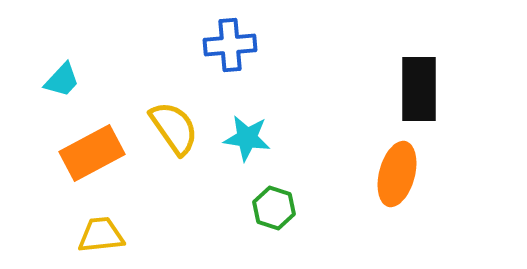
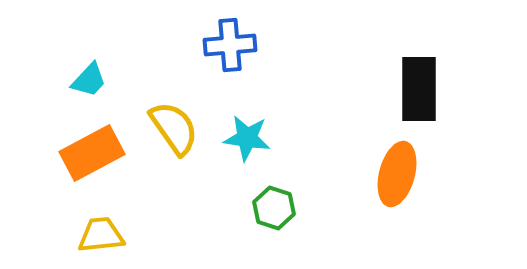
cyan trapezoid: moved 27 px right
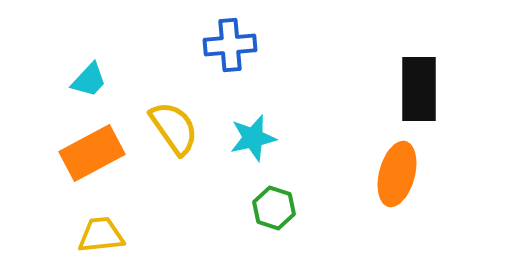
cyan star: moved 6 px right; rotated 21 degrees counterclockwise
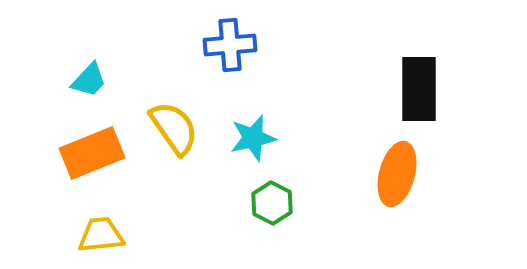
orange rectangle: rotated 6 degrees clockwise
green hexagon: moved 2 px left, 5 px up; rotated 9 degrees clockwise
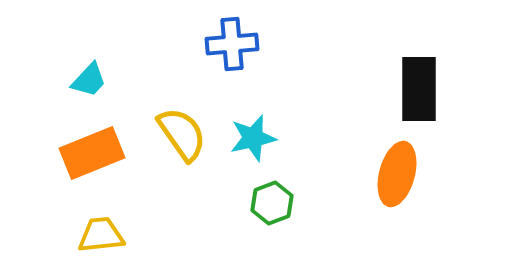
blue cross: moved 2 px right, 1 px up
yellow semicircle: moved 8 px right, 6 px down
green hexagon: rotated 12 degrees clockwise
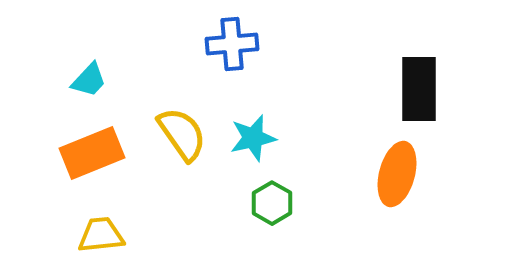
green hexagon: rotated 9 degrees counterclockwise
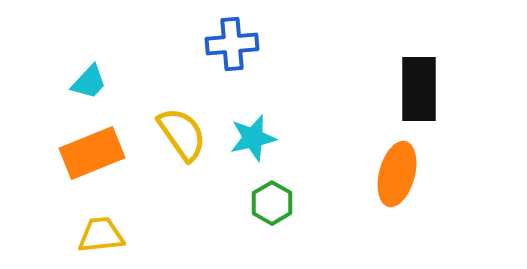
cyan trapezoid: moved 2 px down
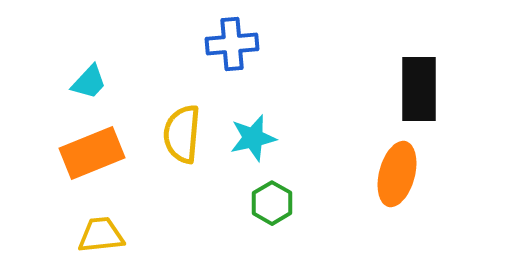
yellow semicircle: rotated 140 degrees counterclockwise
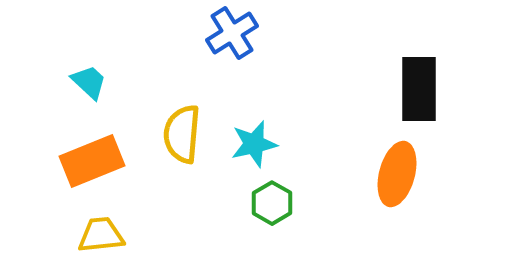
blue cross: moved 11 px up; rotated 27 degrees counterclockwise
cyan trapezoid: rotated 90 degrees counterclockwise
cyan star: moved 1 px right, 6 px down
orange rectangle: moved 8 px down
